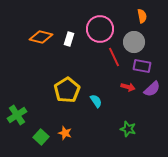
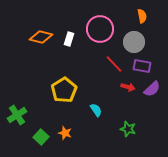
red line: moved 7 px down; rotated 18 degrees counterclockwise
yellow pentagon: moved 3 px left
cyan semicircle: moved 9 px down
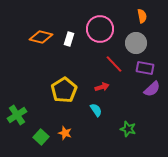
gray circle: moved 2 px right, 1 px down
purple rectangle: moved 3 px right, 2 px down
red arrow: moved 26 px left; rotated 32 degrees counterclockwise
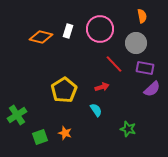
white rectangle: moved 1 px left, 8 px up
green square: moved 1 px left; rotated 28 degrees clockwise
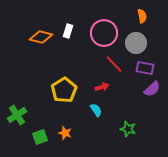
pink circle: moved 4 px right, 4 px down
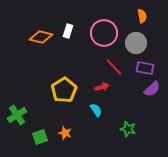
red line: moved 3 px down
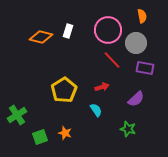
pink circle: moved 4 px right, 3 px up
red line: moved 2 px left, 7 px up
purple semicircle: moved 16 px left, 10 px down
